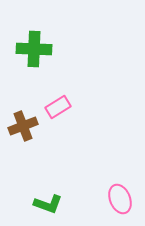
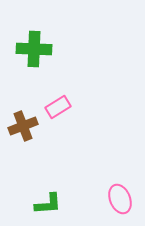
green L-shape: rotated 24 degrees counterclockwise
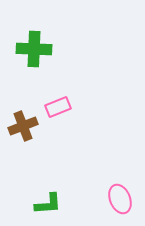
pink rectangle: rotated 10 degrees clockwise
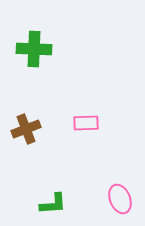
pink rectangle: moved 28 px right, 16 px down; rotated 20 degrees clockwise
brown cross: moved 3 px right, 3 px down
green L-shape: moved 5 px right
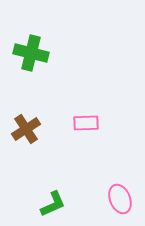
green cross: moved 3 px left, 4 px down; rotated 12 degrees clockwise
brown cross: rotated 12 degrees counterclockwise
green L-shape: rotated 20 degrees counterclockwise
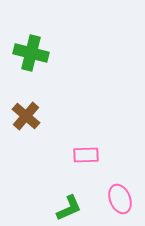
pink rectangle: moved 32 px down
brown cross: moved 13 px up; rotated 16 degrees counterclockwise
green L-shape: moved 16 px right, 4 px down
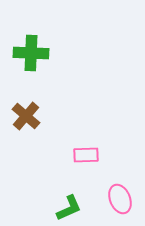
green cross: rotated 12 degrees counterclockwise
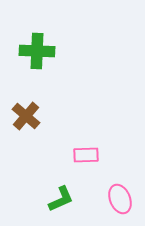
green cross: moved 6 px right, 2 px up
green L-shape: moved 8 px left, 9 px up
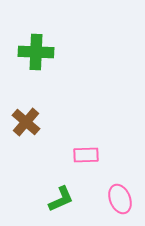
green cross: moved 1 px left, 1 px down
brown cross: moved 6 px down
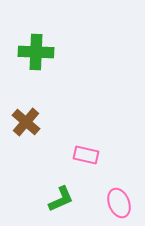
pink rectangle: rotated 15 degrees clockwise
pink ellipse: moved 1 px left, 4 px down
